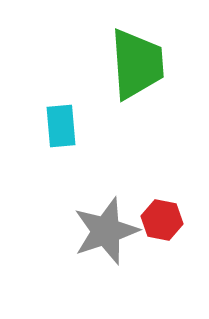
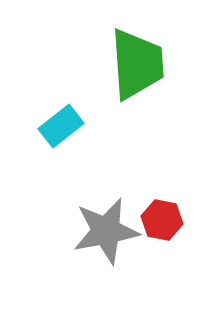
cyan rectangle: rotated 57 degrees clockwise
gray star: rotated 8 degrees clockwise
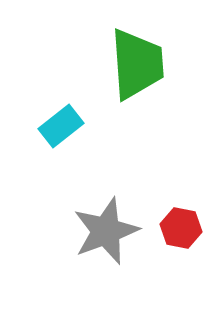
red hexagon: moved 19 px right, 8 px down
gray star: rotated 10 degrees counterclockwise
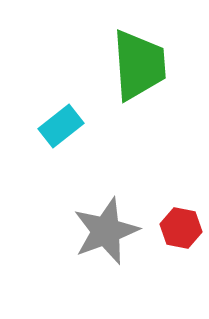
green trapezoid: moved 2 px right, 1 px down
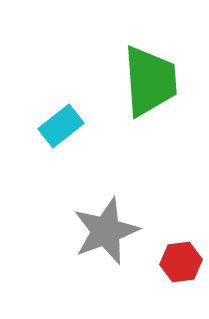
green trapezoid: moved 11 px right, 16 px down
red hexagon: moved 34 px down; rotated 18 degrees counterclockwise
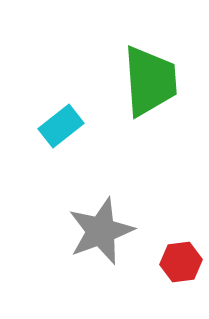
gray star: moved 5 px left
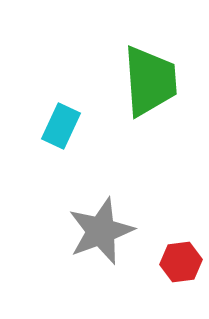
cyan rectangle: rotated 27 degrees counterclockwise
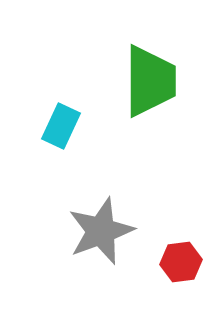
green trapezoid: rotated 4 degrees clockwise
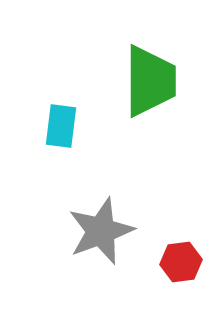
cyan rectangle: rotated 18 degrees counterclockwise
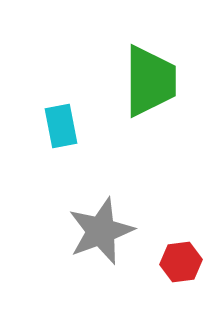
cyan rectangle: rotated 18 degrees counterclockwise
